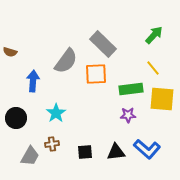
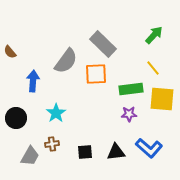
brown semicircle: rotated 32 degrees clockwise
purple star: moved 1 px right, 1 px up
blue L-shape: moved 2 px right, 1 px up
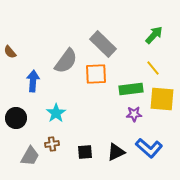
purple star: moved 5 px right
black triangle: rotated 18 degrees counterclockwise
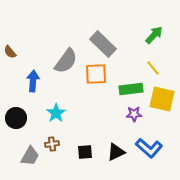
yellow square: rotated 8 degrees clockwise
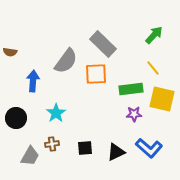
brown semicircle: rotated 40 degrees counterclockwise
black square: moved 4 px up
